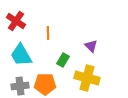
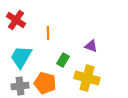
red cross: moved 1 px up
purple triangle: rotated 24 degrees counterclockwise
cyan trapezoid: moved 2 px down; rotated 60 degrees clockwise
orange pentagon: moved 1 px up; rotated 15 degrees clockwise
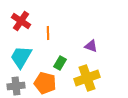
red cross: moved 5 px right, 1 px down
green rectangle: moved 3 px left, 3 px down
yellow cross: rotated 35 degrees counterclockwise
gray cross: moved 4 px left
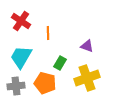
purple triangle: moved 4 px left
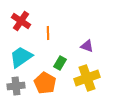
cyan trapezoid: rotated 25 degrees clockwise
orange pentagon: rotated 15 degrees clockwise
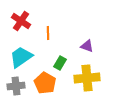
yellow cross: rotated 15 degrees clockwise
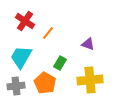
red cross: moved 4 px right
orange line: rotated 40 degrees clockwise
purple triangle: moved 1 px right, 2 px up
cyan trapezoid: rotated 25 degrees counterclockwise
yellow cross: moved 3 px right, 2 px down
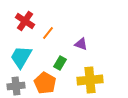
purple triangle: moved 7 px left
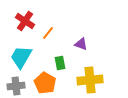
green rectangle: rotated 40 degrees counterclockwise
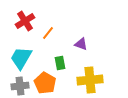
red cross: rotated 24 degrees clockwise
cyan trapezoid: moved 1 px down
gray cross: moved 4 px right
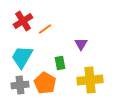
red cross: moved 2 px left
orange line: moved 3 px left, 4 px up; rotated 16 degrees clockwise
purple triangle: rotated 40 degrees clockwise
cyan trapezoid: moved 1 px right, 1 px up
gray cross: moved 1 px up
